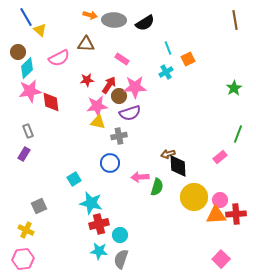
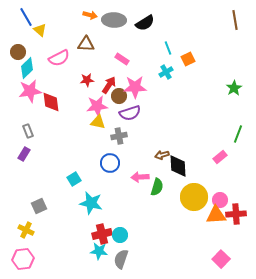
brown arrow at (168, 154): moved 6 px left, 1 px down
red cross at (99, 224): moved 3 px right, 10 px down
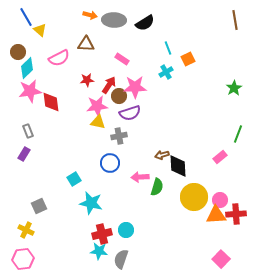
cyan circle at (120, 235): moved 6 px right, 5 px up
